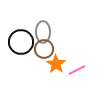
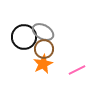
gray ellipse: rotated 60 degrees counterclockwise
black circle: moved 3 px right, 5 px up
orange star: moved 13 px left; rotated 12 degrees clockwise
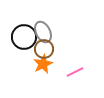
gray ellipse: rotated 35 degrees clockwise
pink line: moved 2 px left, 2 px down
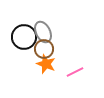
orange star: moved 3 px right; rotated 24 degrees counterclockwise
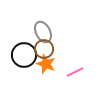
black circle: moved 18 px down
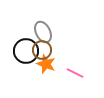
brown circle: moved 2 px left, 1 px down
black circle: moved 2 px right, 4 px up
pink line: moved 1 px down; rotated 54 degrees clockwise
